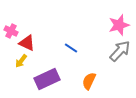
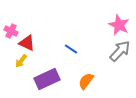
pink star: rotated 30 degrees counterclockwise
blue line: moved 1 px down
orange semicircle: moved 3 px left; rotated 12 degrees clockwise
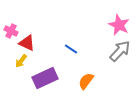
purple rectangle: moved 2 px left, 1 px up
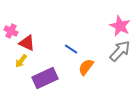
pink star: moved 1 px right, 1 px down
orange semicircle: moved 14 px up
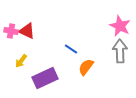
pink cross: rotated 16 degrees counterclockwise
red triangle: moved 12 px up
gray arrow: rotated 45 degrees counterclockwise
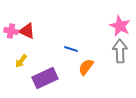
blue line: rotated 16 degrees counterclockwise
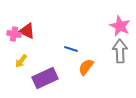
pink cross: moved 3 px right, 3 px down
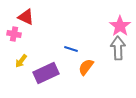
pink star: rotated 10 degrees clockwise
red triangle: moved 1 px left, 14 px up
gray arrow: moved 2 px left, 3 px up
purple rectangle: moved 1 px right, 5 px up
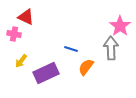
gray arrow: moved 7 px left
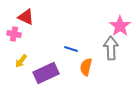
orange semicircle: rotated 24 degrees counterclockwise
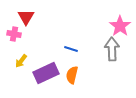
red triangle: rotated 36 degrees clockwise
gray arrow: moved 1 px right, 1 px down
orange semicircle: moved 14 px left, 8 px down
